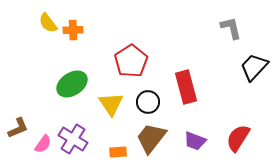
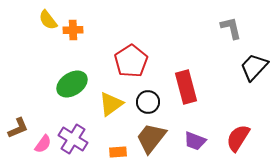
yellow semicircle: moved 3 px up
yellow triangle: rotated 28 degrees clockwise
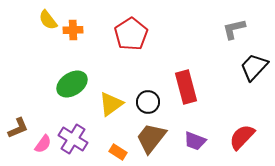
gray L-shape: moved 3 px right, 1 px down; rotated 90 degrees counterclockwise
red pentagon: moved 27 px up
red semicircle: moved 4 px right, 1 px up; rotated 12 degrees clockwise
orange rectangle: rotated 36 degrees clockwise
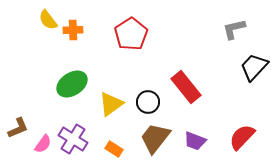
red rectangle: rotated 24 degrees counterclockwise
brown trapezoid: moved 4 px right
orange rectangle: moved 4 px left, 3 px up
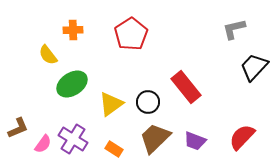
yellow semicircle: moved 35 px down
brown trapezoid: rotated 8 degrees clockwise
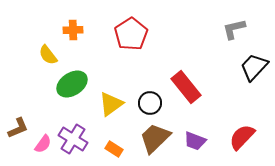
black circle: moved 2 px right, 1 px down
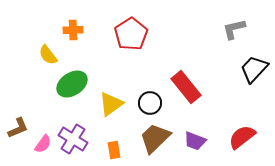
black trapezoid: moved 2 px down
red semicircle: rotated 8 degrees clockwise
orange rectangle: moved 1 px down; rotated 48 degrees clockwise
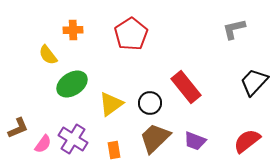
black trapezoid: moved 13 px down
red semicircle: moved 5 px right, 4 px down
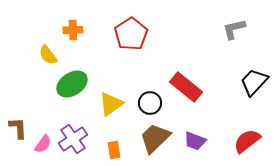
red rectangle: rotated 12 degrees counterclockwise
brown L-shape: rotated 70 degrees counterclockwise
purple cross: rotated 24 degrees clockwise
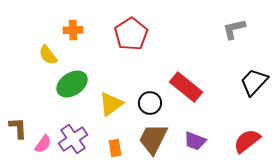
brown trapezoid: moved 2 px left, 1 px down; rotated 20 degrees counterclockwise
orange rectangle: moved 1 px right, 2 px up
